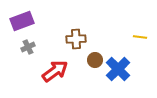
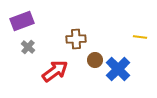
gray cross: rotated 24 degrees counterclockwise
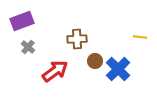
brown cross: moved 1 px right
brown circle: moved 1 px down
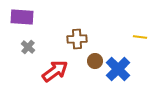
purple rectangle: moved 4 px up; rotated 25 degrees clockwise
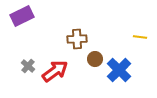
purple rectangle: moved 1 px up; rotated 30 degrees counterclockwise
gray cross: moved 19 px down
brown circle: moved 2 px up
blue cross: moved 1 px right, 1 px down
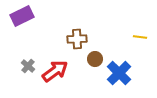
blue cross: moved 3 px down
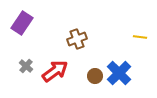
purple rectangle: moved 7 px down; rotated 30 degrees counterclockwise
brown cross: rotated 18 degrees counterclockwise
brown circle: moved 17 px down
gray cross: moved 2 px left
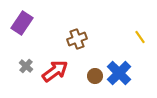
yellow line: rotated 48 degrees clockwise
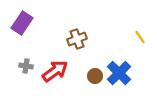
gray cross: rotated 32 degrees counterclockwise
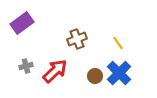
purple rectangle: rotated 20 degrees clockwise
yellow line: moved 22 px left, 6 px down
gray cross: rotated 24 degrees counterclockwise
red arrow: rotated 8 degrees counterclockwise
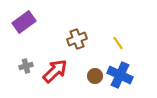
purple rectangle: moved 2 px right, 1 px up
blue cross: moved 1 px right, 2 px down; rotated 20 degrees counterclockwise
